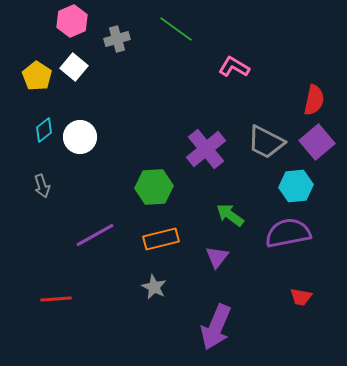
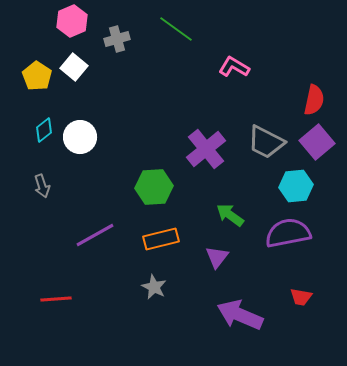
purple arrow: moved 24 px right, 12 px up; rotated 90 degrees clockwise
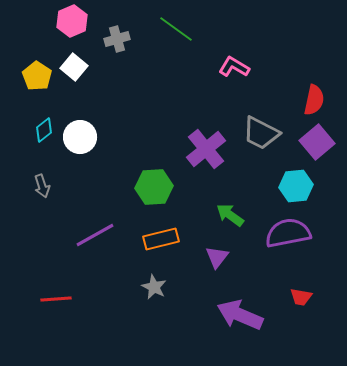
gray trapezoid: moved 5 px left, 9 px up
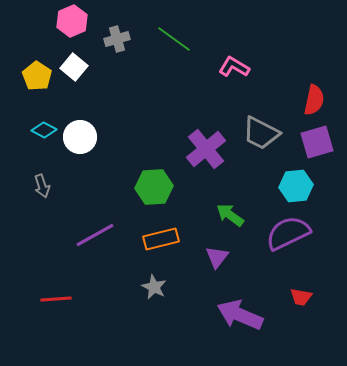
green line: moved 2 px left, 10 px down
cyan diamond: rotated 65 degrees clockwise
purple square: rotated 24 degrees clockwise
purple semicircle: rotated 15 degrees counterclockwise
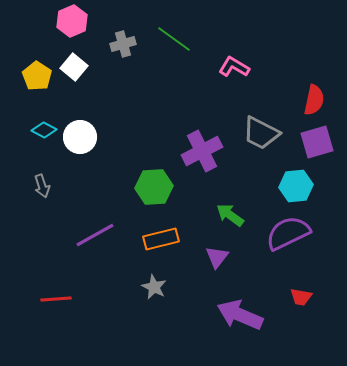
gray cross: moved 6 px right, 5 px down
purple cross: moved 4 px left, 2 px down; rotated 12 degrees clockwise
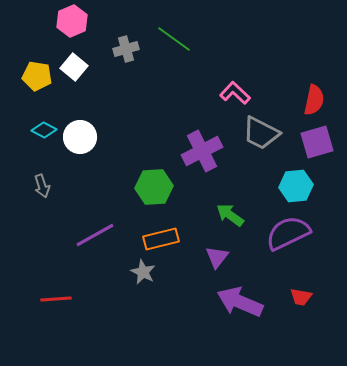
gray cross: moved 3 px right, 5 px down
pink L-shape: moved 1 px right, 26 px down; rotated 12 degrees clockwise
yellow pentagon: rotated 24 degrees counterclockwise
gray star: moved 11 px left, 15 px up
purple arrow: moved 13 px up
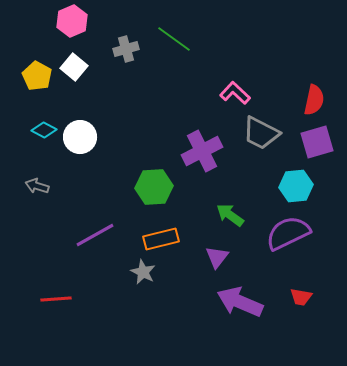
yellow pentagon: rotated 20 degrees clockwise
gray arrow: moved 5 px left; rotated 125 degrees clockwise
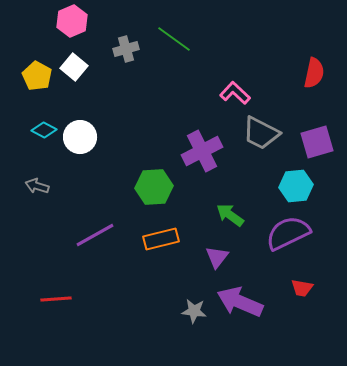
red semicircle: moved 27 px up
gray star: moved 51 px right, 39 px down; rotated 20 degrees counterclockwise
red trapezoid: moved 1 px right, 9 px up
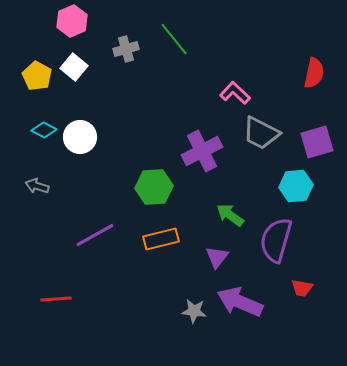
green line: rotated 15 degrees clockwise
purple semicircle: moved 12 px left, 7 px down; rotated 48 degrees counterclockwise
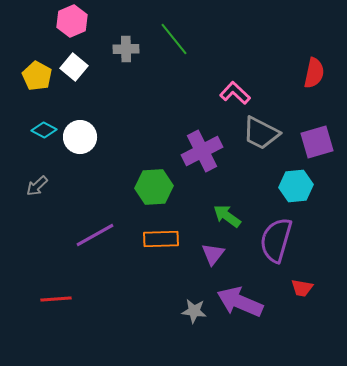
gray cross: rotated 15 degrees clockwise
gray arrow: rotated 60 degrees counterclockwise
green arrow: moved 3 px left, 1 px down
orange rectangle: rotated 12 degrees clockwise
purple triangle: moved 4 px left, 3 px up
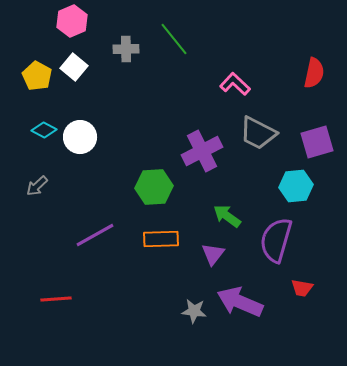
pink L-shape: moved 9 px up
gray trapezoid: moved 3 px left
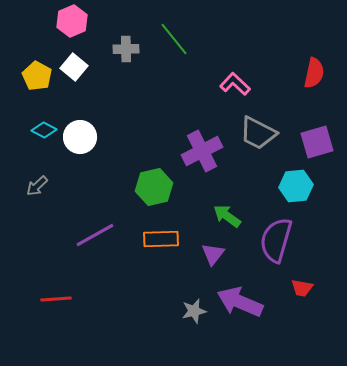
green hexagon: rotated 9 degrees counterclockwise
gray star: rotated 20 degrees counterclockwise
